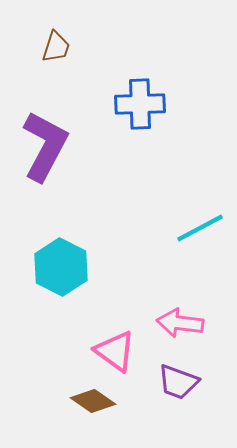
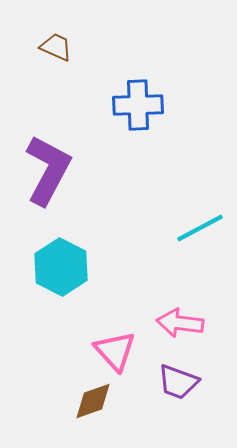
brown trapezoid: rotated 84 degrees counterclockwise
blue cross: moved 2 px left, 1 px down
purple L-shape: moved 3 px right, 24 px down
pink triangle: rotated 12 degrees clockwise
brown diamond: rotated 54 degrees counterclockwise
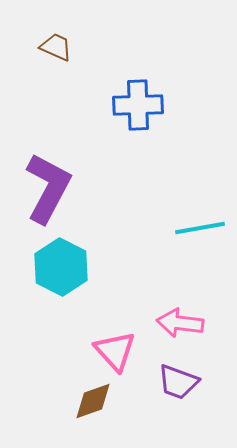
purple L-shape: moved 18 px down
cyan line: rotated 18 degrees clockwise
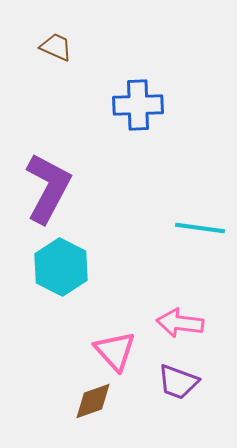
cyan line: rotated 18 degrees clockwise
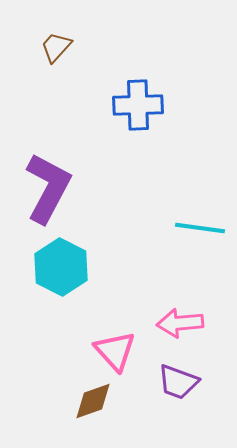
brown trapezoid: rotated 72 degrees counterclockwise
pink arrow: rotated 12 degrees counterclockwise
